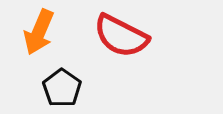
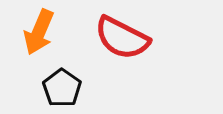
red semicircle: moved 1 px right, 2 px down
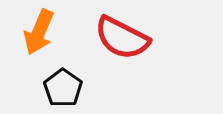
black pentagon: moved 1 px right
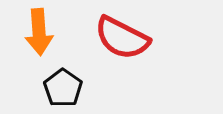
orange arrow: rotated 27 degrees counterclockwise
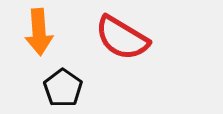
red semicircle: rotated 4 degrees clockwise
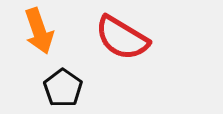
orange arrow: moved 1 px up; rotated 15 degrees counterclockwise
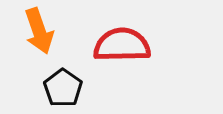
red semicircle: moved 7 px down; rotated 148 degrees clockwise
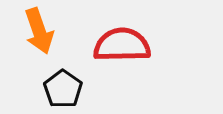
black pentagon: moved 1 px down
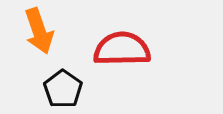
red semicircle: moved 4 px down
